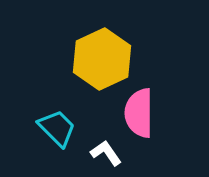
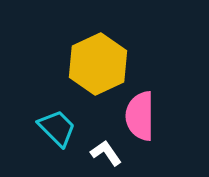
yellow hexagon: moved 4 px left, 5 px down
pink semicircle: moved 1 px right, 3 px down
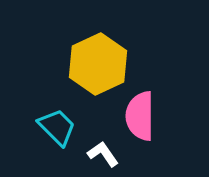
cyan trapezoid: moved 1 px up
white L-shape: moved 3 px left, 1 px down
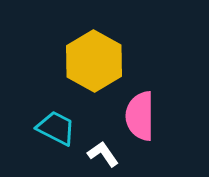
yellow hexagon: moved 4 px left, 3 px up; rotated 6 degrees counterclockwise
cyan trapezoid: moved 1 px left, 1 px down; rotated 18 degrees counterclockwise
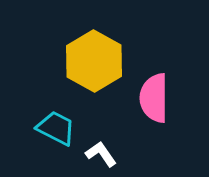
pink semicircle: moved 14 px right, 18 px up
white L-shape: moved 2 px left
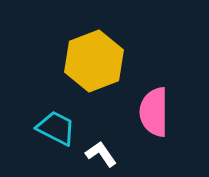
yellow hexagon: rotated 10 degrees clockwise
pink semicircle: moved 14 px down
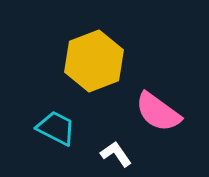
pink semicircle: moved 4 px right; rotated 54 degrees counterclockwise
white L-shape: moved 15 px right
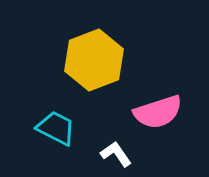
yellow hexagon: moved 1 px up
pink semicircle: rotated 54 degrees counterclockwise
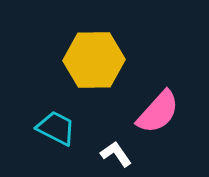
yellow hexagon: rotated 20 degrees clockwise
pink semicircle: rotated 30 degrees counterclockwise
